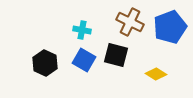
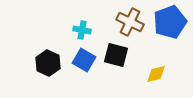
blue pentagon: moved 5 px up
black hexagon: moved 3 px right
yellow diamond: rotated 45 degrees counterclockwise
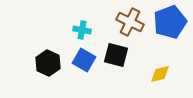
yellow diamond: moved 4 px right
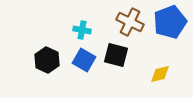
black hexagon: moved 1 px left, 3 px up
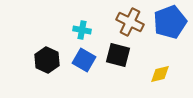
black square: moved 2 px right
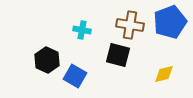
brown cross: moved 3 px down; rotated 16 degrees counterclockwise
blue square: moved 9 px left, 16 px down
yellow diamond: moved 4 px right
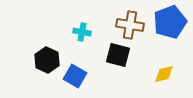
cyan cross: moved 2 px down
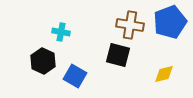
cyan cross: moved 21 px left
black hexagon: moved 4 px left, 1 px down
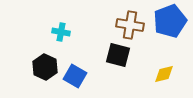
blue pentagon: moved 1 px up
black hexagon: moved 2 px right, 6 px down
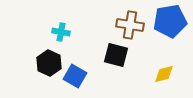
blue pentagon: rotated 12 degrees clockwise
black square: moved 2 px left
black hexagon: moved 4 px right, 4 px up
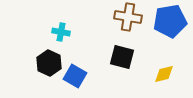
brown cross: moved 2 px left, 8 px up
black square: moved 6 px right, 2 px down
